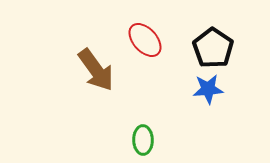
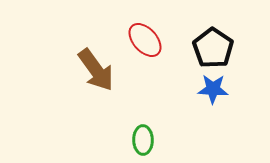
blue star: moved 5 px right; rotated 8 degrees clockwise
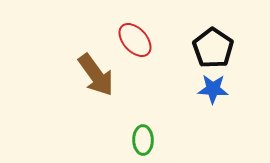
red ellipse: moved 10 px left
brown arrow: moved 5 px down
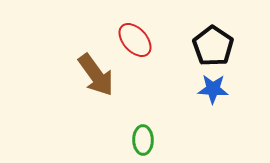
black pentagon: moved 2 px up
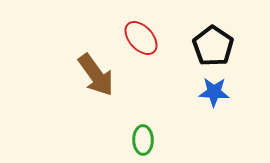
red ellipse: moved 6 px right, 2 px up
blue star: moved 1 px right, 3 px down
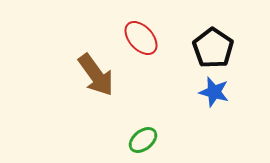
black pentagon: moved 2 px down
blue star: rotated 12 degrees clockwise
green ellipse: rotated 52 degrees clockwise
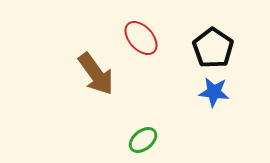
brown arrow: moved 1 px up
blue star: rotated 8 degrees counterclockwise
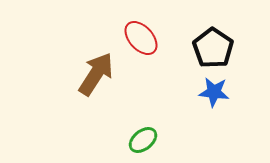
brown arrow: rotated 111 degrees counterclockwise
